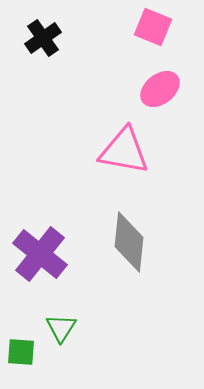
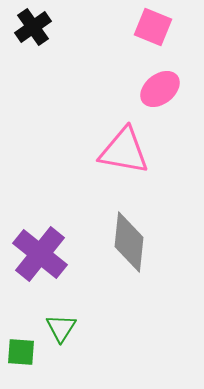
black cross: moved 10 px left, 11 px up
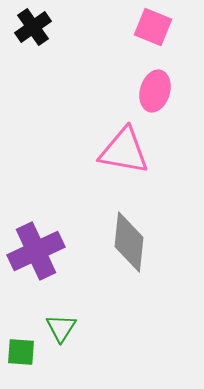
pink ellipse: moved 5 px left, 2 px down; rotated 36 degrees counterclockwise
purple cross: moved 4 px left, 3 px up; rotated 26 degrees clockwise
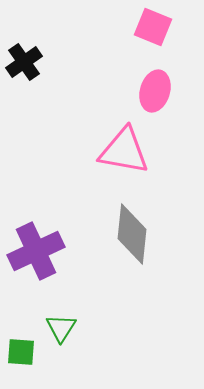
black cross: moved 9 px left, 35 px down
gray diamond: moved 3 px right, 8 px up
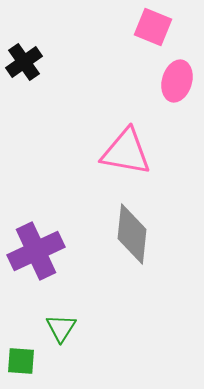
pink ellipse: moved 22 px right, 10 px up
pink triangle: moved 2 px right, 1 px down
green square: moved 9 px down
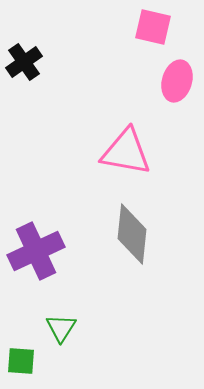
pink square: rotated 9 degrees counterclockwise
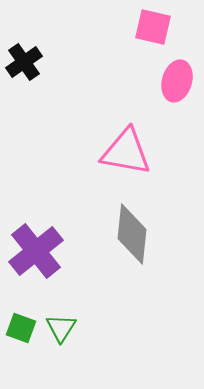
purple cross: rotated 14 degrees counterclockwise
green square: moved 33 px up; rotated 16 degrees clockwise
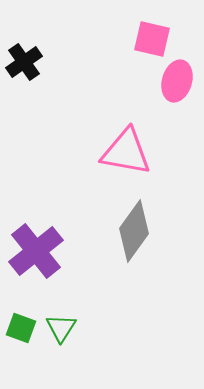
pink square: moved 1 px left, 12 px down
gray diamond: moved 2 px right, 3 px up; rotated 30 degrees clockwise
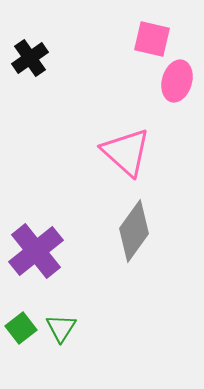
black cross: moved 6 px right, 4 px up
pink triangle: rotated 32 degrees clockwise
green square: rotated 32 degrees clockwise
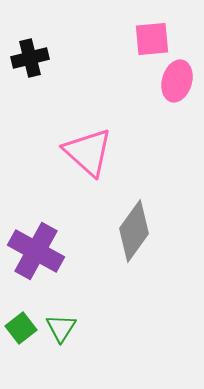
pink square: rotated 18 degrees counterclockwise
black cross: rotated 21 degrees clockwise
pink triangle: moved 38 px left
purple cross: rotated 22 degrees counterclockwise
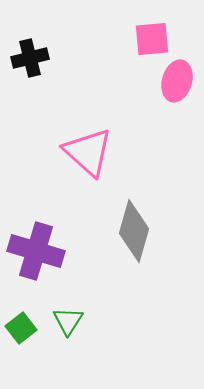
gray diamond: rotated 20 degrees counterclockwise
purple cross: rotated 12 degrees counterclockwise
green triangle: moved 7 px right, 7 px up
